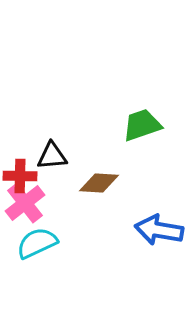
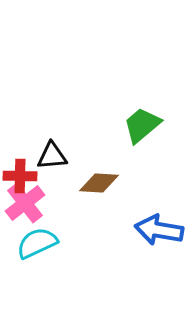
green trapezoid: rotated 21 degrees counterclockwise
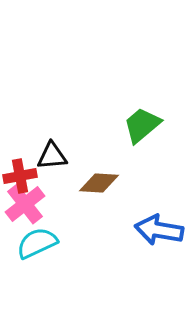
red cross: rotated 12 degrees counterclockwise
pink cross: moved 1 px down
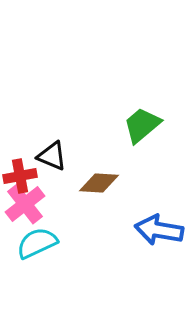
black triangle: rotated 28 degrees clockwise
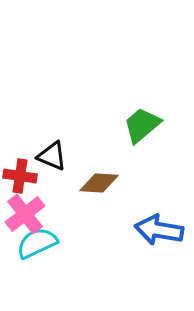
red cross: rotated 20 degrees clockwise
pink cross: moved 10 px down
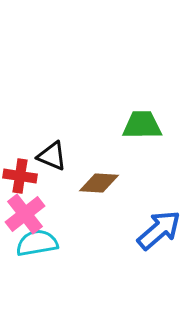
green trapezoid: rotated 39 degrees clockwise
blue arrow: rotated 129 degrees clockwise
cyan semicircle: rotated 15 degrees clockwise
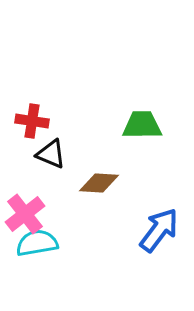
black triangle: moved 1 px left, 2 px up
red cross: moved 12 px right, 55 px up
blue arrow: rotated 12 degrees counterclockwise
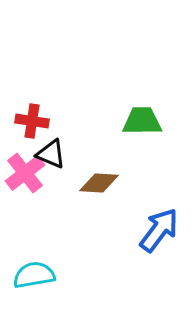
green trapezoid: moved 4 px up
pink cross: moved 41 px up
cyan semicircle: moved 3 px left, 32 px down
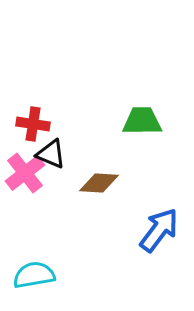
red cross: moved 1 px right, 3 px down
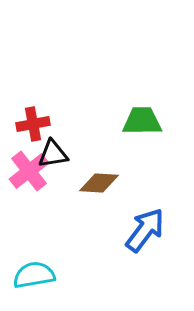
red cross: rotated 20 degrees counterclockwise
black triangle: moved 2 px right; rotated 32 degrees counterclockwise
pink cross: moved 4 px right, 2 px up
blue arrow: moved 14 px left
